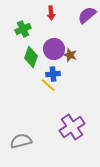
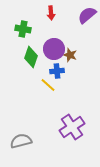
green cross: rotated 35 degrees clockwise
blue cross: moved 4 px right, 3 px up
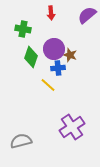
blue cross: moved 1 px right, 3 px up
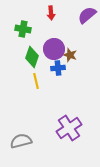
green diamond: moved 1 px right
yellow line: moved 12 px left, 4 px up; rotated 35 degrees clockwise
purple cross: moved 3 px left, 1 px down
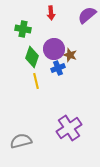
blue cross: rotated 16 degrees counterclockwise
